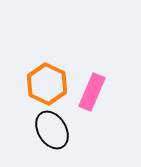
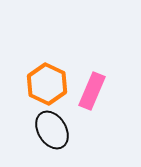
pink rectangle: moved 1 px up
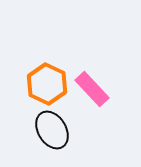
pink rectangle: moved 2 px up; rotated 66 degrees counterclockwise
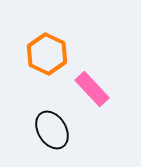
orange hexagon: moved 30 px up
